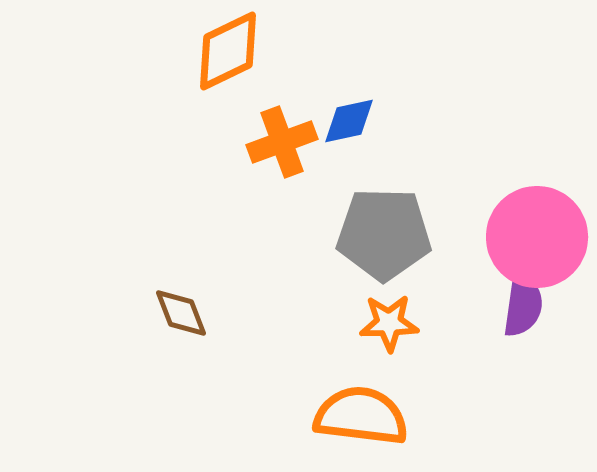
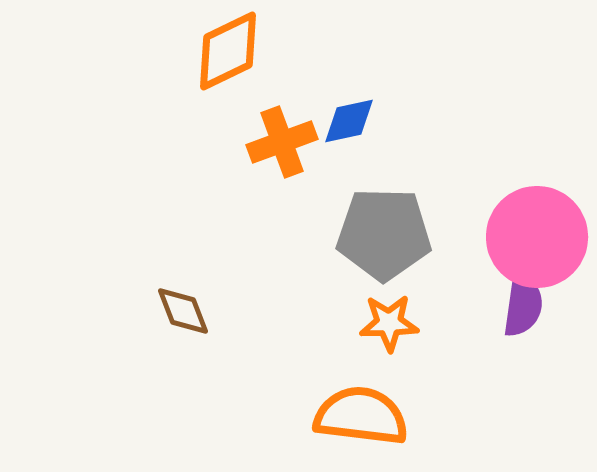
brown diamond: moved 2 px right, 2 px up
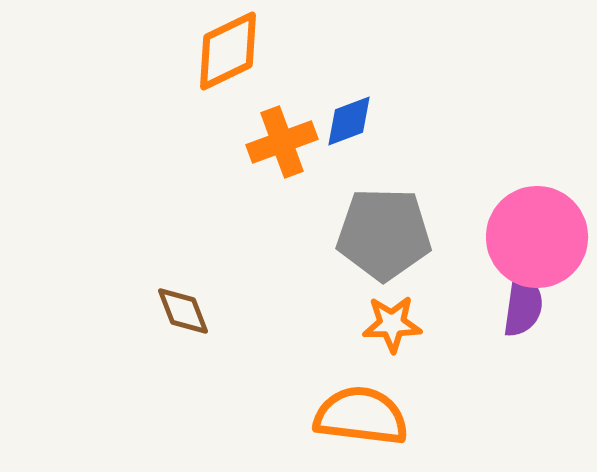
blue diamond: rotated 8 degrees counterclockwise
orange star: moved 3 px right, 1 px down
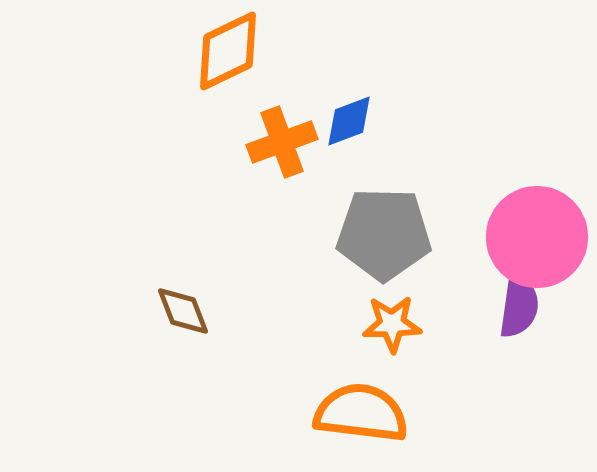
purple semicircle: moved 4 px left, 1 px down
orange semicircle: moved 3 px up
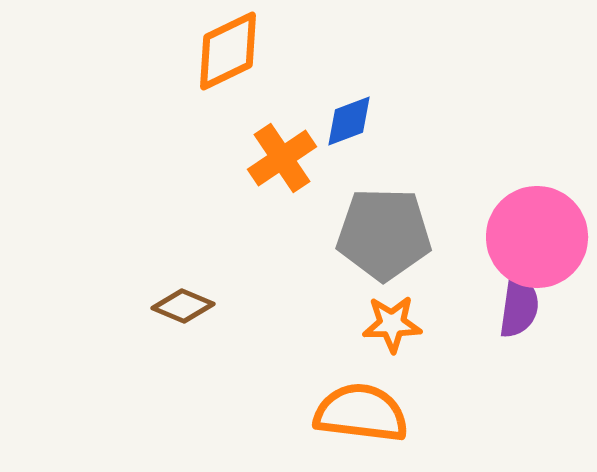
orange cross: moved 16 px down; rotated 14 degrees counterclockwise
brown diamond: moved 5 px up; rotated 46 degrees counterclockwise
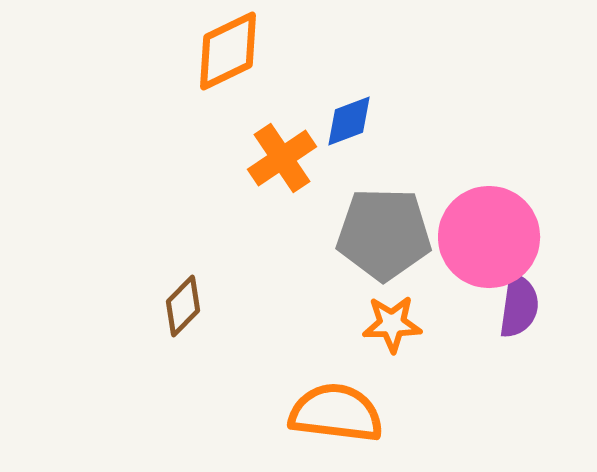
pink circle: moved 48 px left
brown diamond: rotated 68 degrees counterclockwise
orange semicircle: moved 25 px left
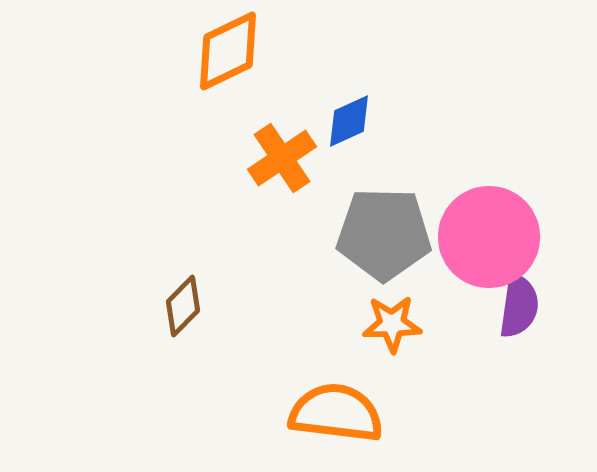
blue diamond: rotated 4 degrees counterclockwise
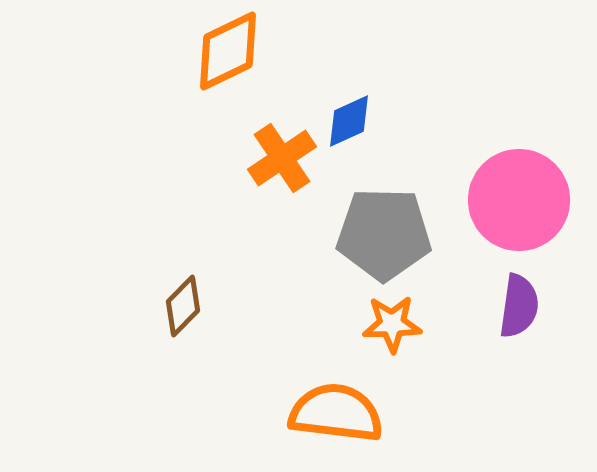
pink circle: moved 30 px right, 37 px up
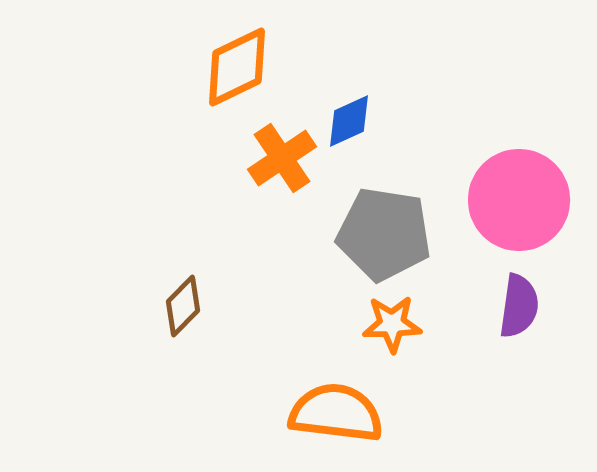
orange diamond: moved 9 px right, 16 px down
gray pentagon: rotated 8 degrees clockwise
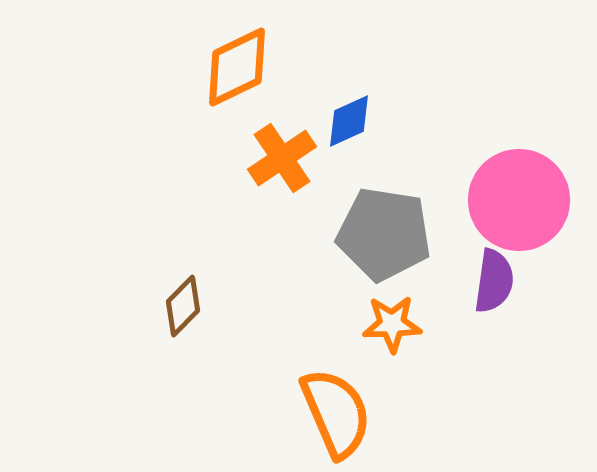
purple semicircle: moved 25 px left, 25 px up
orange semicircle: rotated 60 degrees clockwise
